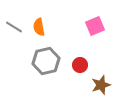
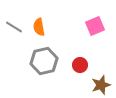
gray hexagon: moved 2 px left
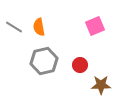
brown star: rotated 18 degrees clockwise
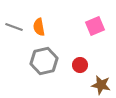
gray line: rotated 12 degrees counterclockwise
brown star: rotated 12 degrees clockwise
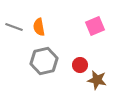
brown star: moved 4 px left, 5 px up
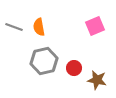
red circle: moved 6 px left, 3 px down
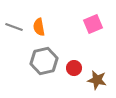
pink square: moved 2 px left, 2 px up
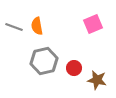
orange semicircle: moved 2 px left, 1 px up
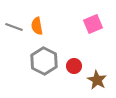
gray hexagon: rotated 20 degrees counterclockwise
red circle: moved 2 px up
brown star: rotated 18 degrees clockwise
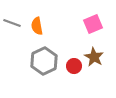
gray line: moved 2 px left, 4 px up
gray hexagon: rotated 8 degrees clockwise
brown star: moved 3 px left, 23 px up
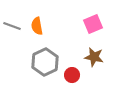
gray line: moved 3 px down
brown star: rotated 18 degrees counterclockwise
gray hexagon: moved 1 px right, 1 px down
red circle: moved 2 px left, 9 px down
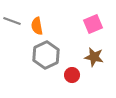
gray line: moved 5 px up
gray hexagon: moved 1 px right, 7 px up
